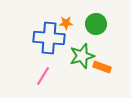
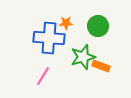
green circle: moved 2 px right, 2 px down
green star: moved 1 px right, 1 px down
orange rectangle: moved 1 px left, 1 px up
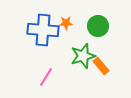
blue cross: moved 6 px left, 8 px up
green star: moved 1 px up
orange rectangle: rotated 30 degrees clockwise
pink line: moved 3 px right, 1 px down
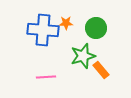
green circle: moved 2 px left, 2 px down
orange rectangle: moved 4 px down
pink line: rotated 54 degrees clockwise
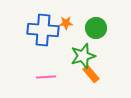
orange rectangle: moved 10 px left, 4 px down
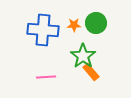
orange star: moved 8 px right, 2 px down
green circle: moved 5 px up
green star: rotated 20 degrees counterclockwise
orange rectangle: moved 2 px up
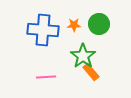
green circle: moved 3 px right, 1 px down
